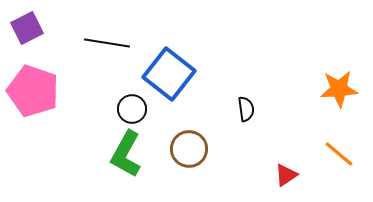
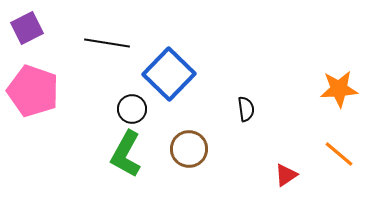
blue square: rotated 6 degrees clockwise
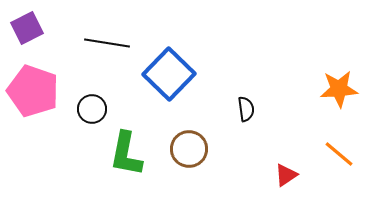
black circle: moved 40 px left
green L-shape: rotated 18 degrees counterclockwise
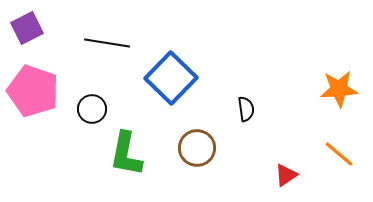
blue square: moved 2 px right, 4 px down
brown circle: moved 8 px right, 1 px up
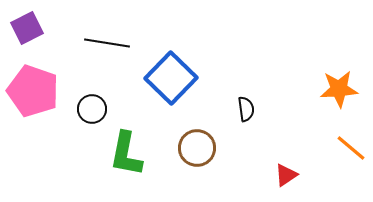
orange line: moved 12 px right, 6 px up
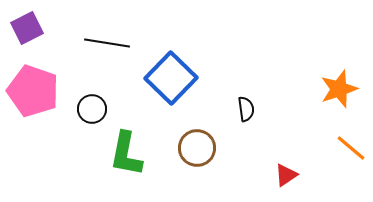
orange star: rotated 15 degrees counterclockwise
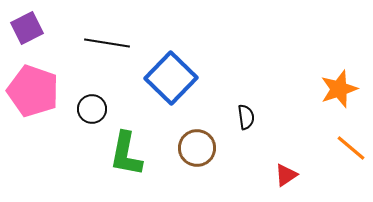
black semicircle: moved 8 px down
